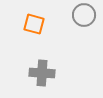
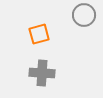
orange square: moved 5 px right, 10 px down; rotated 30 degrees counterclockwise
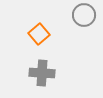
orange square: rotated 25 degrees counterclockwise
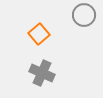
gray cross: rotated 20 degrees clockwise
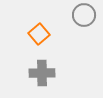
gray cross: rotated 25 degrees counterclockwise
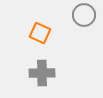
orange square: moved 1 px right, 1 px up; rotated 25 degrees counterclockwise
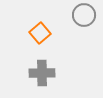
orange square: rotated 25 degrees clockwise
